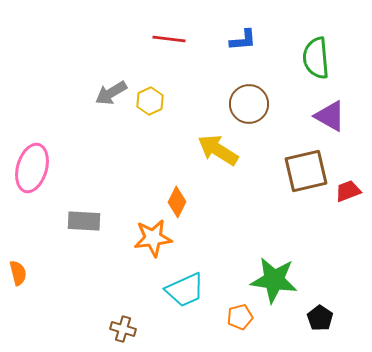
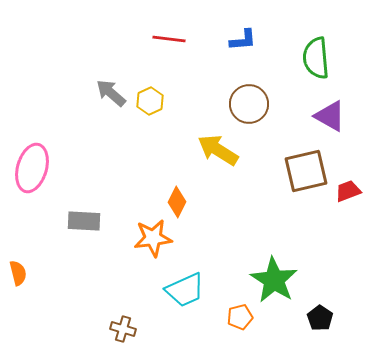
gray arrow: rotated 72 degrees clockwise
green star: rotated 24 degrees clockwise
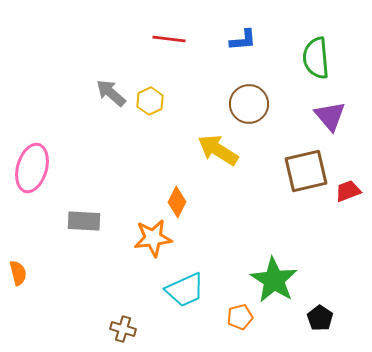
purple triangle: rotated 20 degrees clockwise
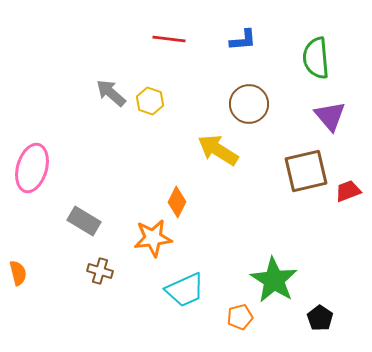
yellow hexagon: rotated 16 degrees counterclockwise
gray rectangle: rotated 28 degrees clockwise
brown cross: moved 23 px left, 58 px up
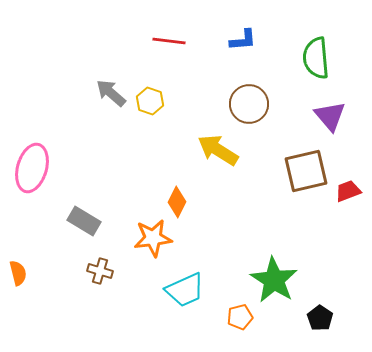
red line: moved 2 px down
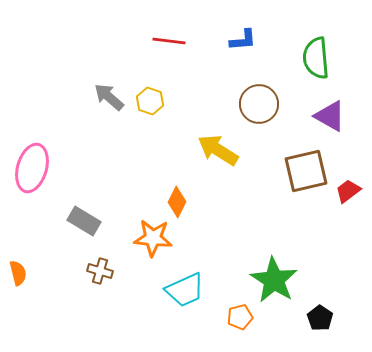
gray arrow: moved 2 px left, 4 px down
brown circle: moved 10 px right
purple triangle: rotated 20 degrees counterclockwise
red trapezoid: rotated 16 degrees counterclockwise
orange star: rotated 12 degrees clockwise
